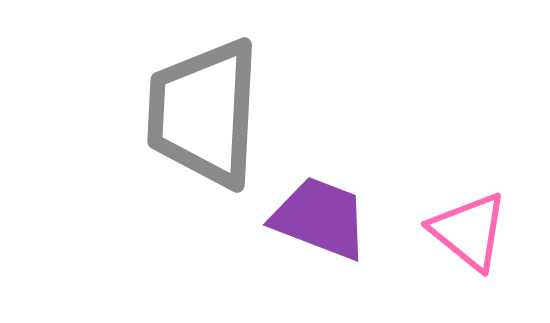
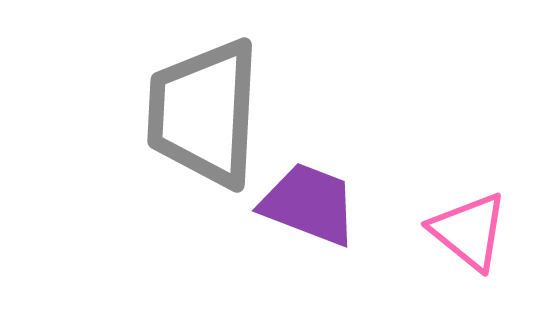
purple trapezoid: moved 11 px left, 14 px up
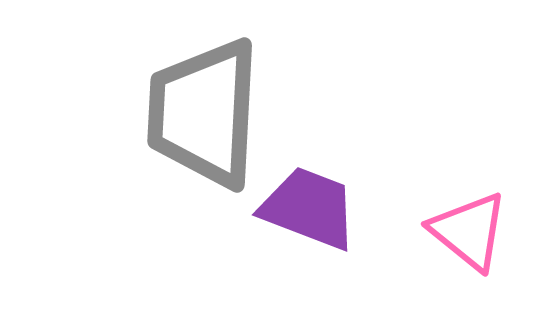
purple trapezoid: moved 4 px down
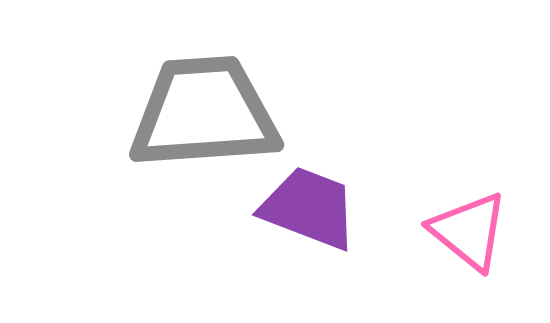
gray trapezoid: rotated 83 degrees clockwise
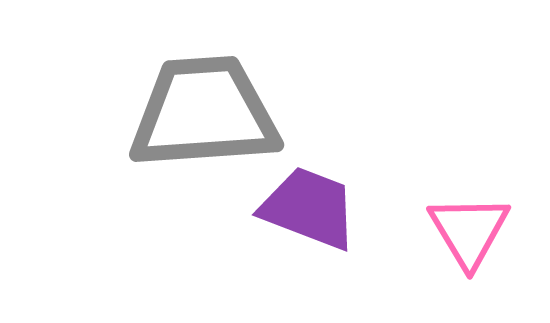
pink triangle: rotated 20 degrees clockwise
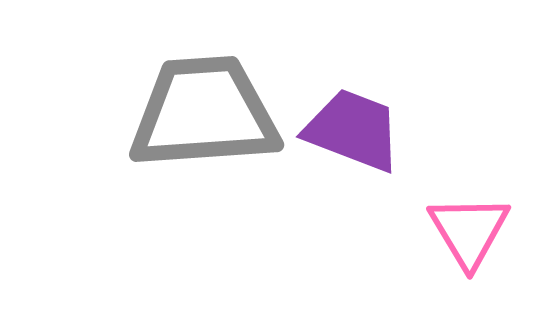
purple trapezoid: moved 44 px right, 78 px up
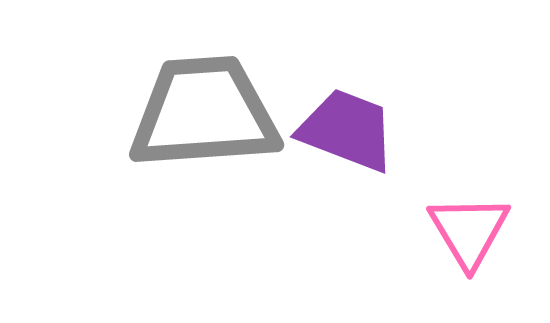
purple trapezoid: moved 6 px left
